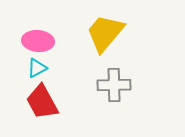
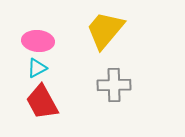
yellow trapezoid: moved 3 px up
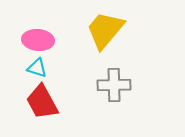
pink ellipse: moved 1 px up
cyan triangle: rotated 45 degrees clockwise
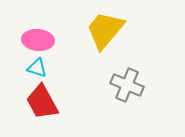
gray cross: moved 13 px right; rotated 24 degrees clockwise
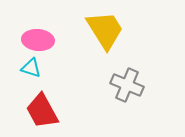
yellow trapezoid: rotated 108 degrees clockwise
cyan triangle: moved 6 px left
red trapezoid: moved 9 px down
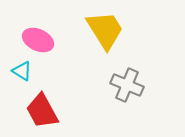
pink ellipse: rotated 20 degrees clockwise
cyan triangle: moved 9 px left, 3 px down; rotated 15 degrees clockwise
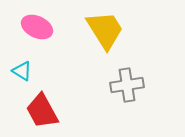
pink ellipse: moved 1 px left, 13 px up
gray cross: rotated 32 degrees counterclockwise
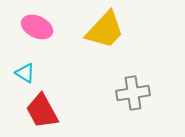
yellow trapezoid: rotated 75 degrees clockwise
cyan triangle: moved 3 px right, 2 px down
gray cross: moved 6 px right, 8 px down
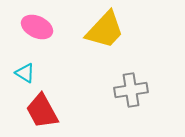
gray cross: moved 2 px left, 3 px up
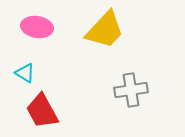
pink ellipse: rotated 16 degrees counterclockwise
